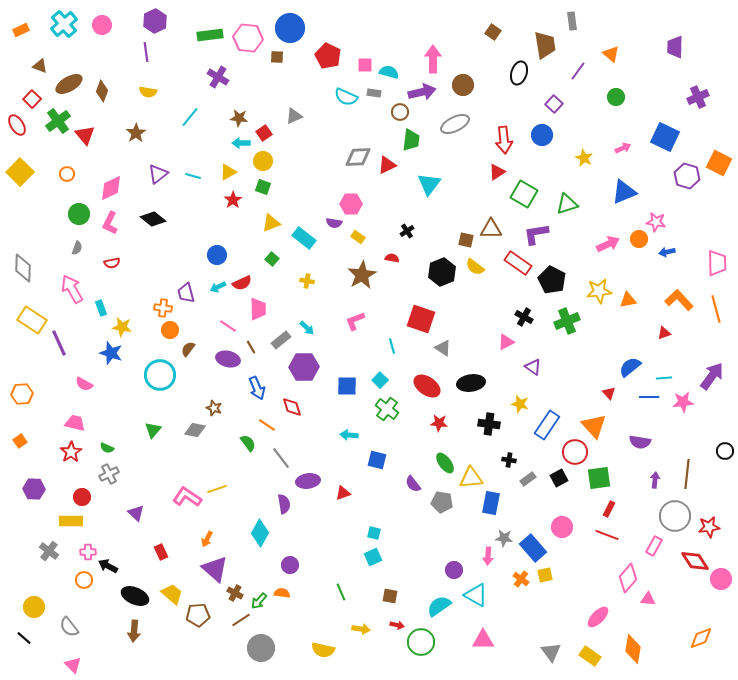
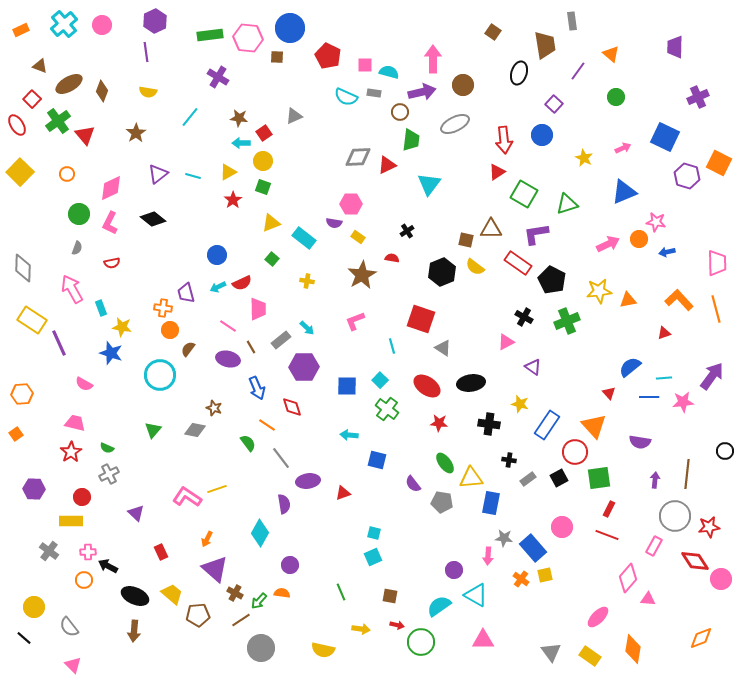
orange square at (20, 441): moved 4 px left, 7 px up
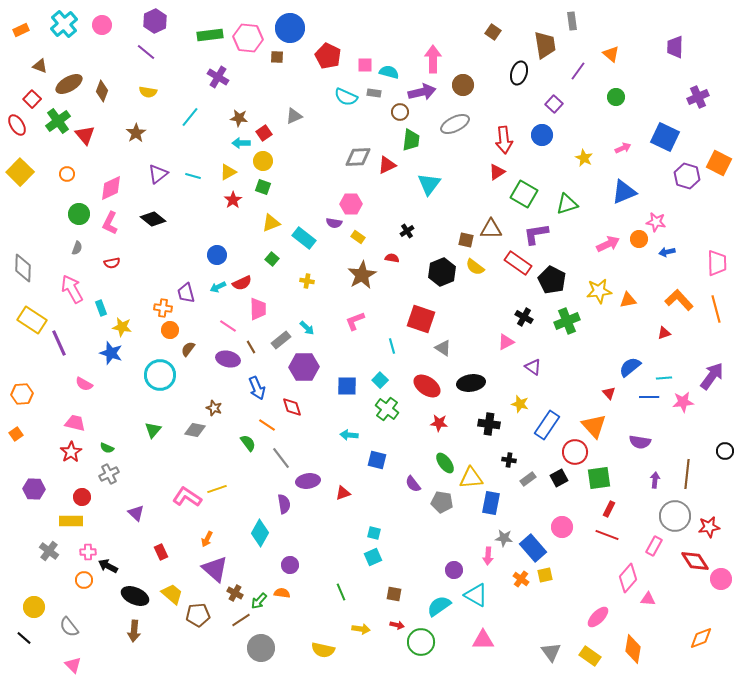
purple line at (146, 52): rotated 42 degrees counterclockwise
brown square at (390, 596): moved 4 px right, 2 px up
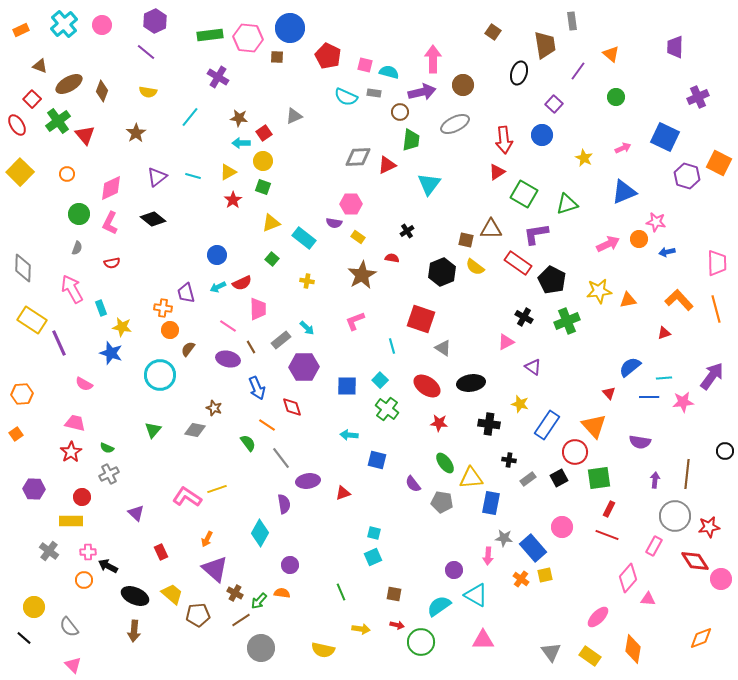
pink square at (365, 65): rotated 14 degrees clockwise
purple triangle at (158, 174): moved 1 px left, 3 px down
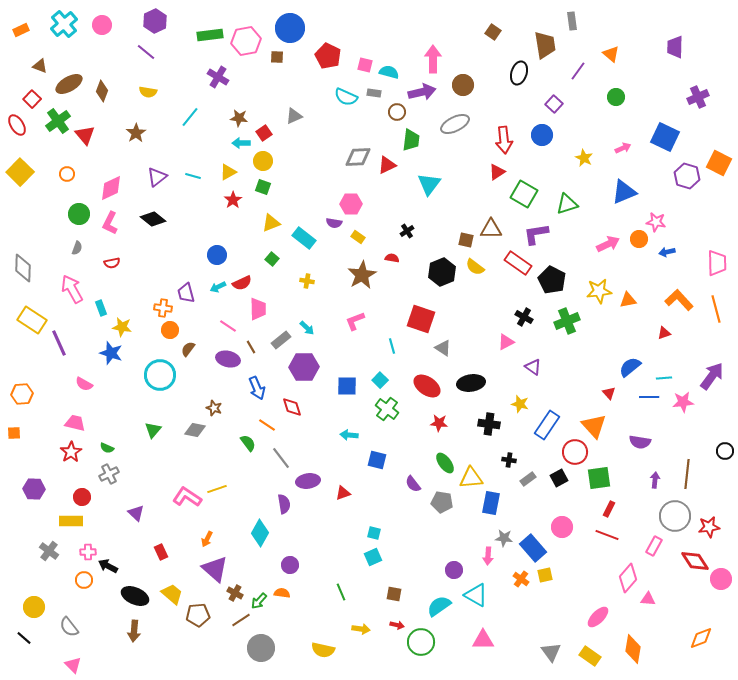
pink hexagon at (248, 38): moved 2 px left, 3 px down; rotated 16 degrees counterclockwise
brown circle at (400, 112): moved 3 px left
orange square at (16, 434): moved 2 px left, 1 px up; rotated 32 degrees clockwise
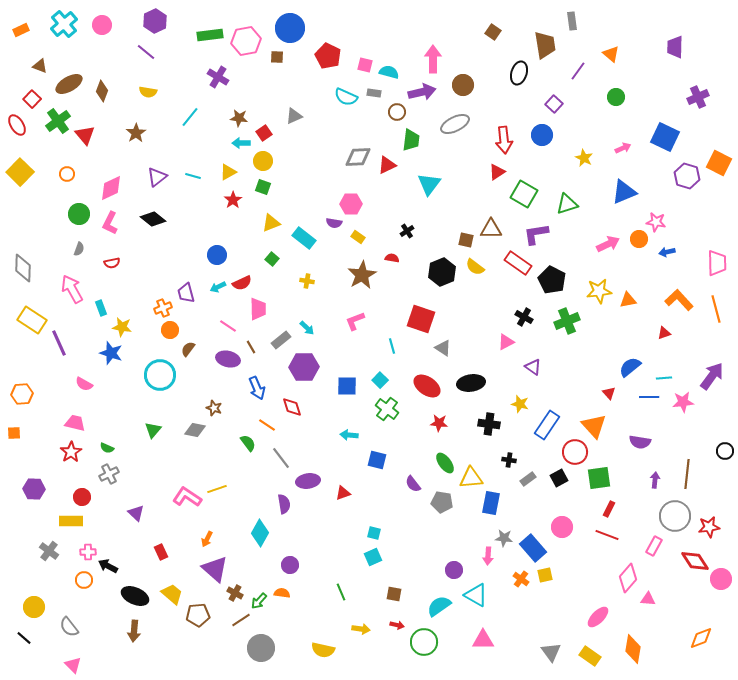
gray semicircle at (77, 248): moved 2 px right, 1 px down
orange cross at (163, 308): rotated 30 degrees counterclockwise
green circle at (421, 642): moved 3 px right
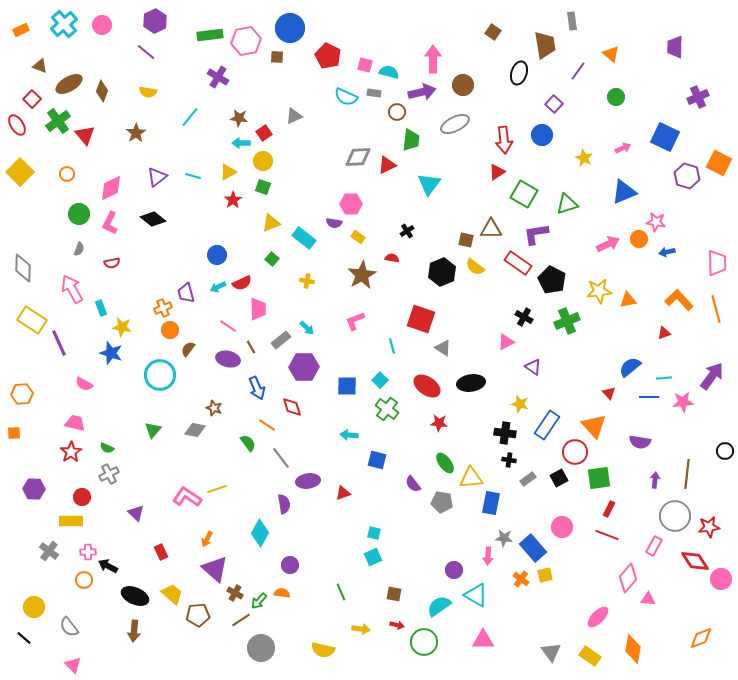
black cross at (489, 424): moved 16 px right, 9 px down
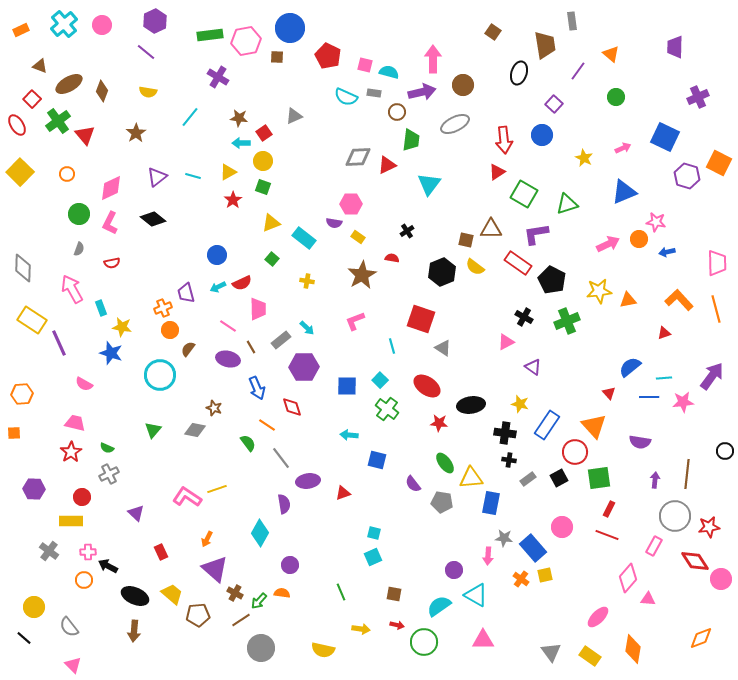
black ellipse at (471, 383): moved 22 px down
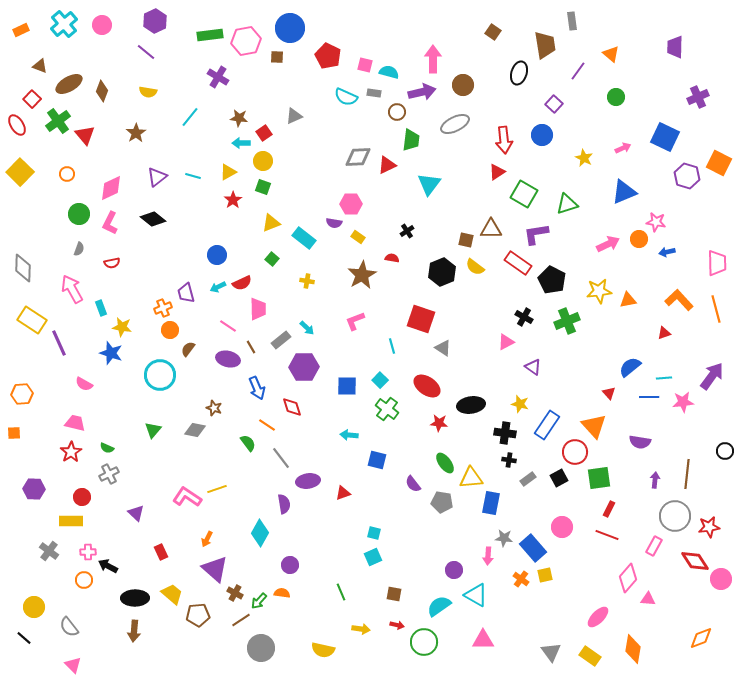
black ellipse at (135, 596): moved 2 px down; rotated 24 degrees counterclockwise
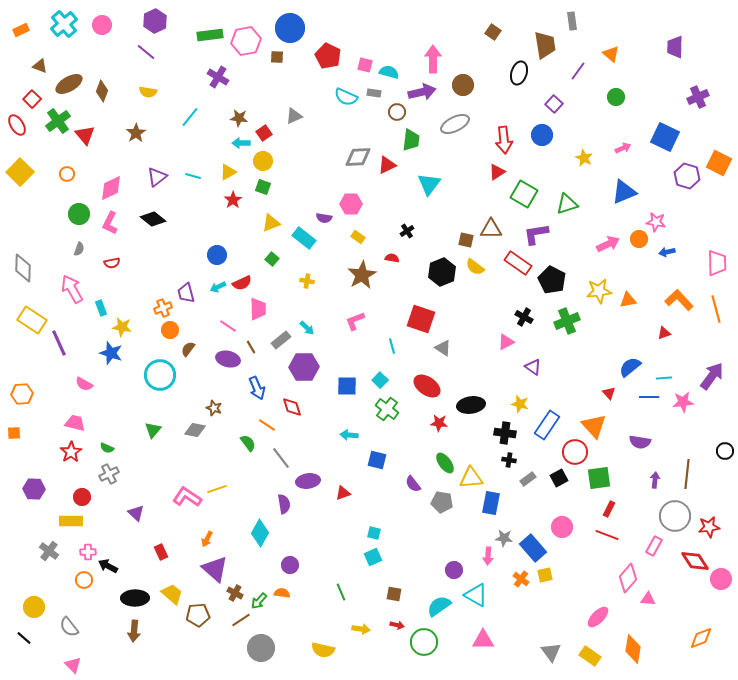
purple semicircle at (334, 223): moved 10 px left, 5 px up
